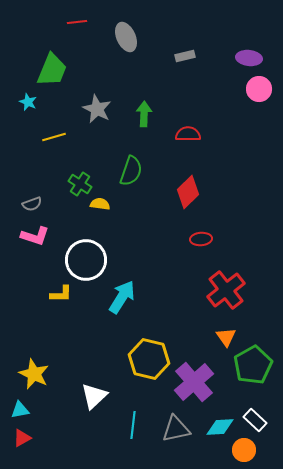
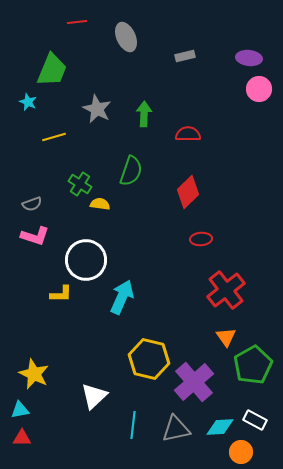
cyan arrow: rotated 8 degrees counterclockwise
white rectangle: rotated 15 degrees counterclockwise
red triangle: rotated 30 degrees clockwise
orange circle: moved 3 px left, 2 px down
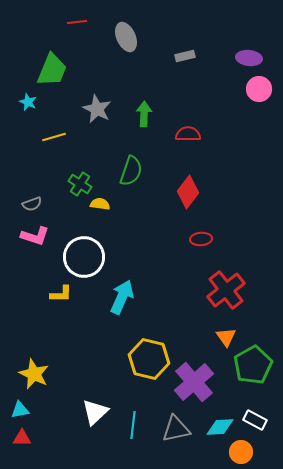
red diamond: rotated 8 degrees counterclockwise
white circle: moved 2 px left, 3 px up
white triangle: moved 1 px right, 16 px down
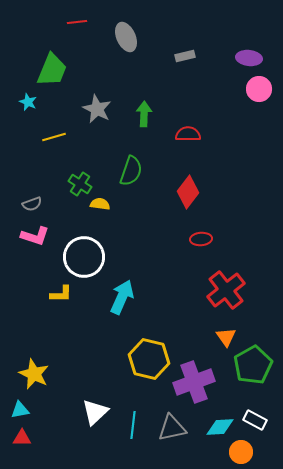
purple cross: rotated 21 degrees clockwise
gray triangle: moved 4 px left, 1 px up
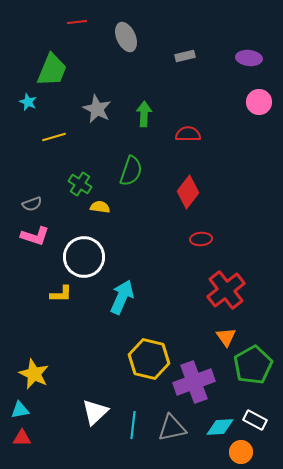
pink circle: moved 13 px down
yellow semicircle: moved 3 px down
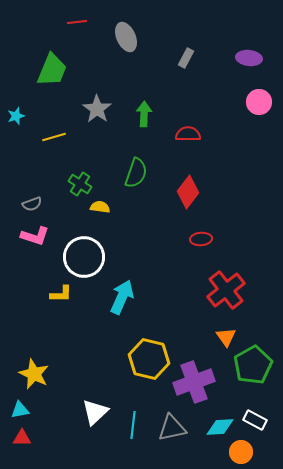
gray rectangle: moved 1 px right, 2 px down; rotated 48 degrees counterclockwise
cyan star: moved 12 px left, 14 px down; rotated 30 degrees clockwise
gray star: rotated 8 degrees clockwise
green semicircle: moved 5 px right, 2 px down
